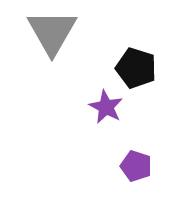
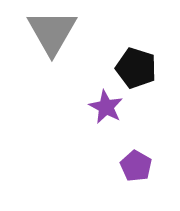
purple pentagon: rotated 12 degrees clockwise
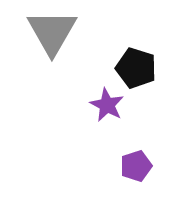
purple star: moved 1 px right, 2 px up
purple pentagon: rotated 24 degrees clockwise
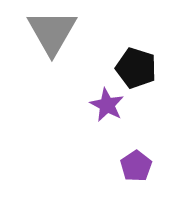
purple pentagon: rotated 16 degrees counterclockwise
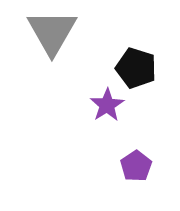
purple star: rotated 12 degrees clockwise
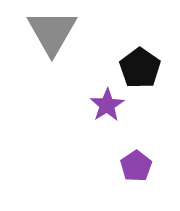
black pentagon: moved 4 px right; rotated 18 degrees clockwise
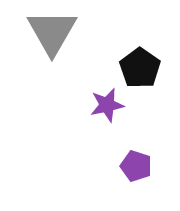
purple star: rotated 20 degrees clockwise
purple pentagon: rotated 20 degrees counterclockwise
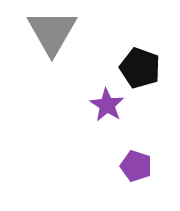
black pentagon: rotated 15 degrees counterclockwise
purple star: rotated 28 degrees counterclockwise
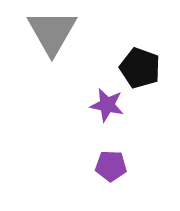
purple star: rotated 20 degrees counterclockwise
purple pentagon: moved 25 px left; rotated 16 degrees counterclockwise
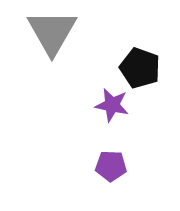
purple star: moved 5 px right
